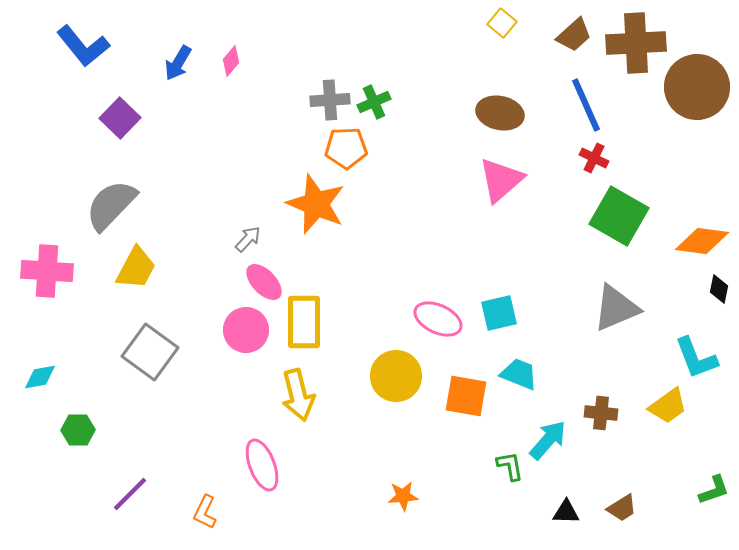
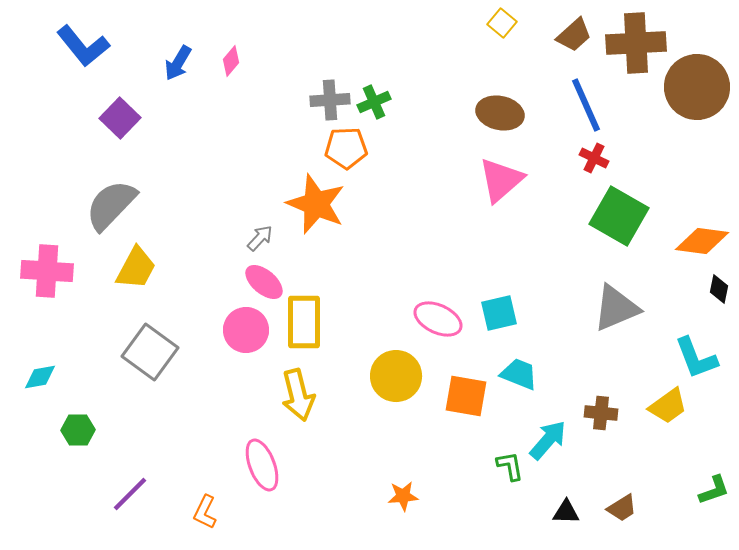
gray arrow at (248, 239): moved 12 px right, 1 px up
pink ellipse at (264, 282): rotated 6 degrees counterclockwise
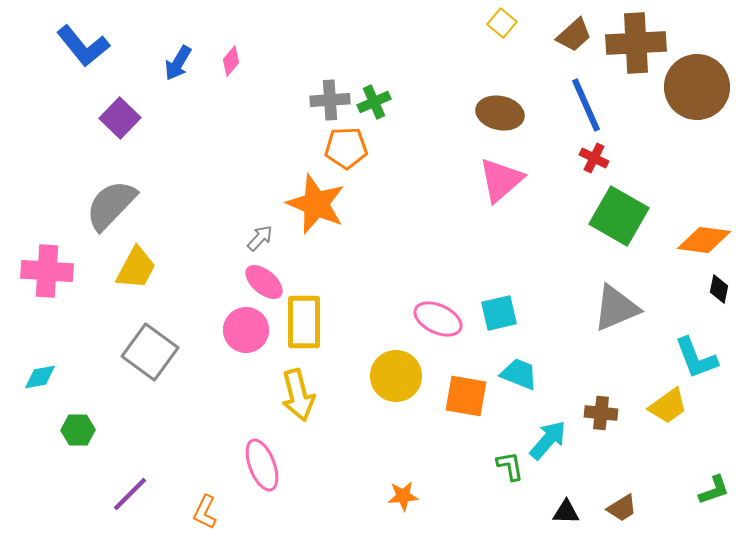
orange diamond at (702, 241): moved 2 px right, 1 px up
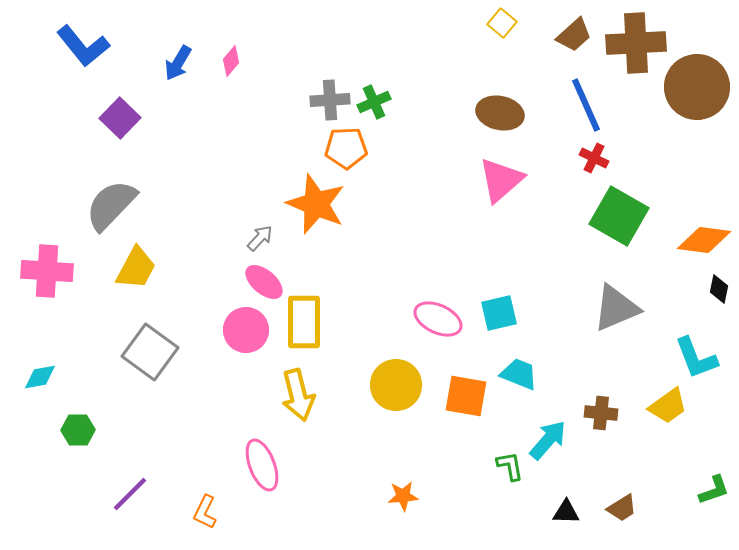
yellow circle at (396, 376): moved 9 px down
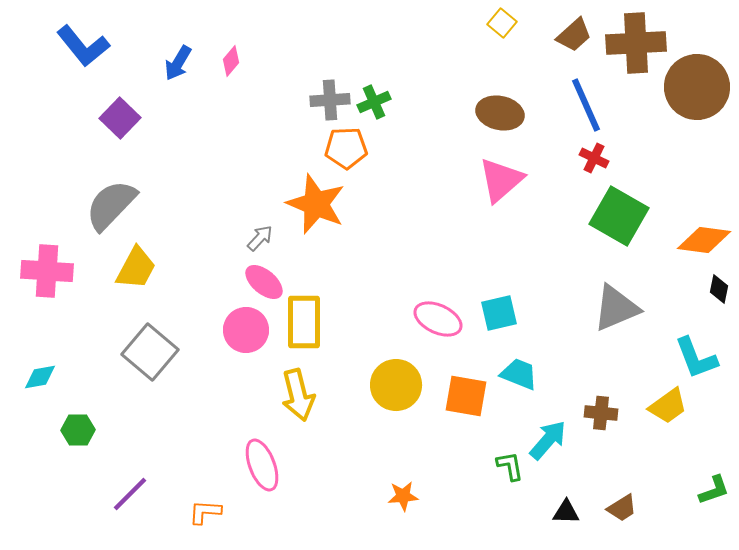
gray square at (150, 352): rotated 4 degrees clockwise
orange L-shape at (205, 512): rotated 68 degrees clockwise
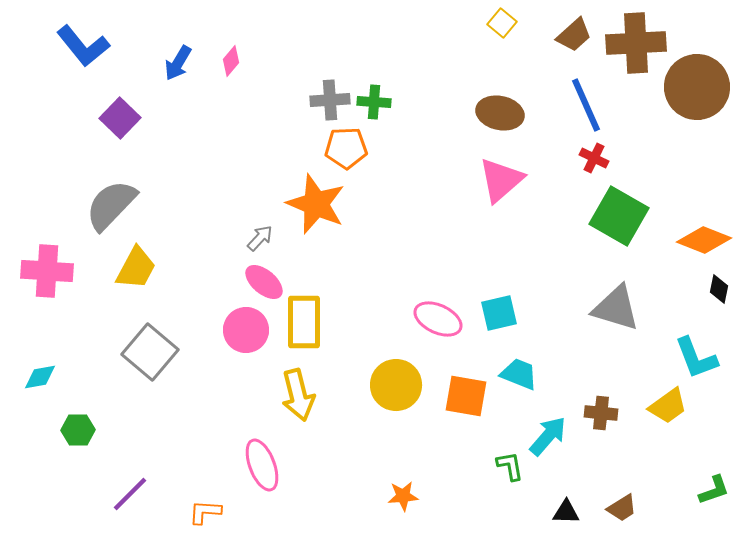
green cross at (374, 102): rotated 28 degrees clockwise
orange diamond at (704, 240): rotated 14 degrees clockwise
gray triangle at (616, 308): rotated 40 degrees clockwise
cyan arrow at (548, 440): moved 4 px up
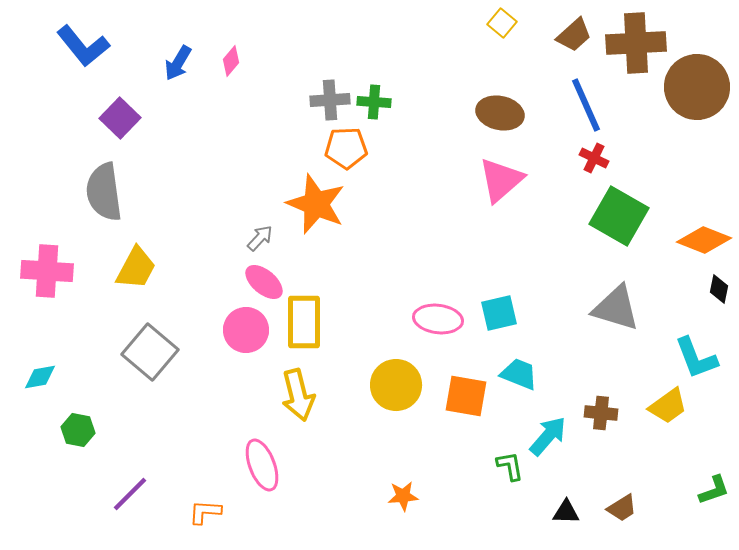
gray semicircle at (111, 205): moved 7 px left, 13 px up; rotated 52 degrees counterclockwise
pink ellipse at (438, 319): rotated 18 degrees counterclockwise
green hexagon at (78, 430): rotated 12 degrees clockwise
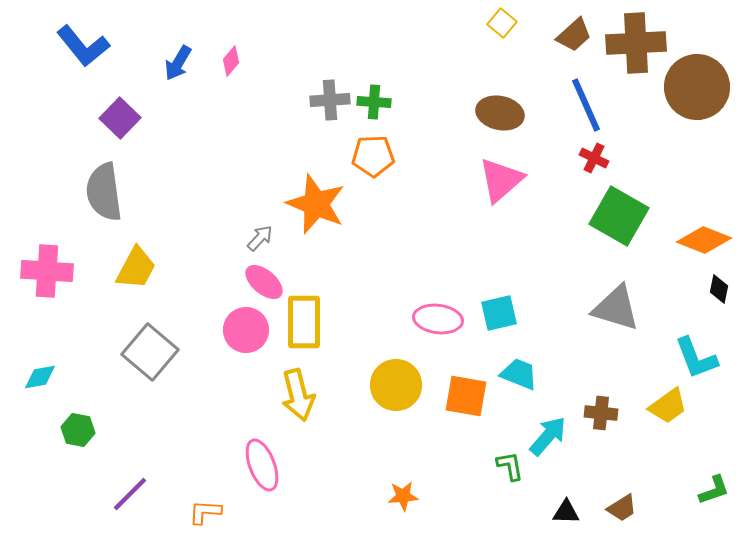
orange pentagon at (346, 148): moved 27 px right, 8 px down
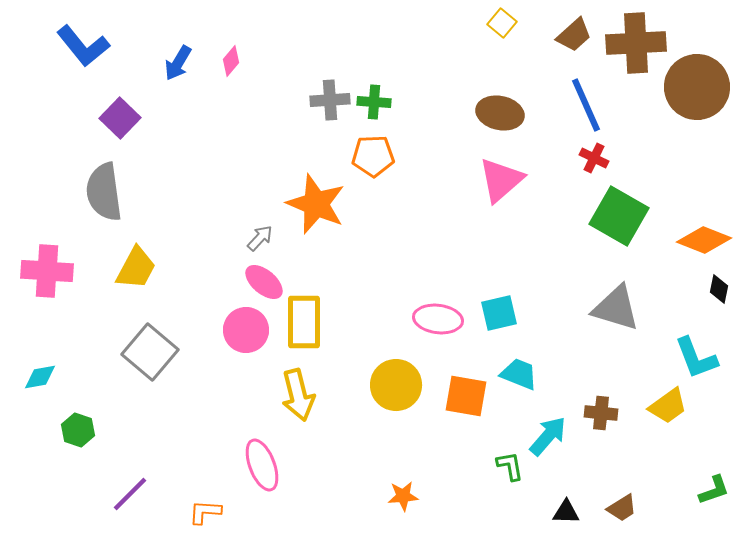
green hexagon at (78, 430): rotated 8 degrees clockwise
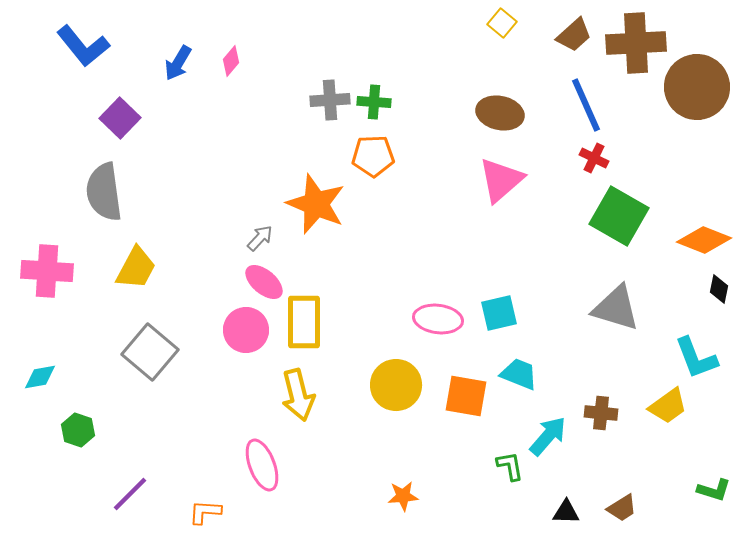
green L-shape at (714, 490): rotated 36 degrees clockwise
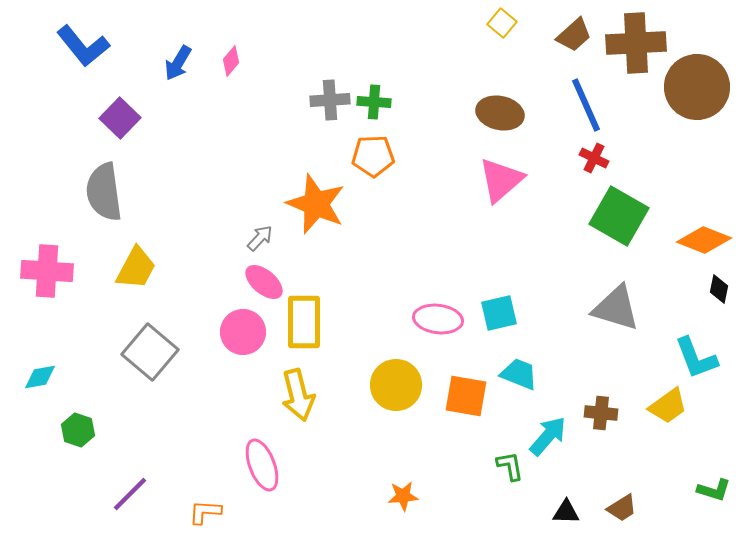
pink circle at (246, 330): moved 3 px left, 2 px down
